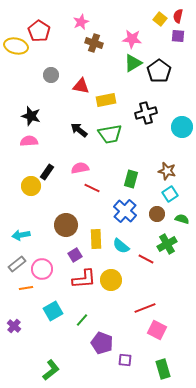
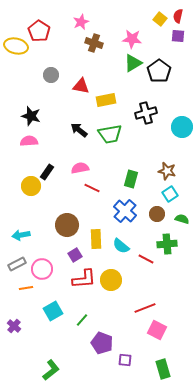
brown circle at (66, 225): moved 1 px right
green cross at (167, 244): rotated 24 degrees clockwise
gray rectangle at (17, 264): rotated 12 degrees clockwise
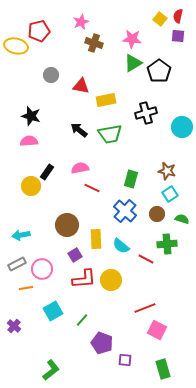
red pentagon at (39, 31): rotated 25 degrees clockwise
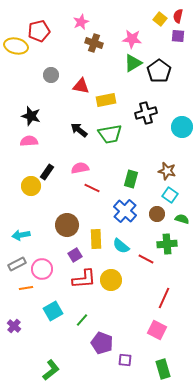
cyan square at (170, 194): moved 1 px down; rotated 21 degrees counterclockwise
red line at (145, 308): moved 19 px right, 10 px up; rotated 45 degrees counterclockwise
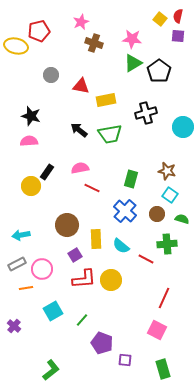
cyan circle at (182, 127): moved 1 px right
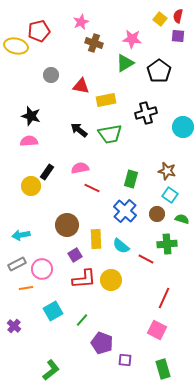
green triangle at (133, 63): moved 8 px left
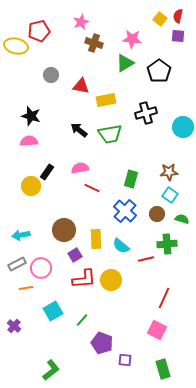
brown star at (167, 171): moved 2 px right, 1 px down; rotated 18 degrees counterclockwise
brown circle at (67, 225): moved 3 px left, 5 px down
red line at (146, 259): rotated 42 degrees counterclockwise
pink circle at (42, 269): moved 1 px left, 1 px up
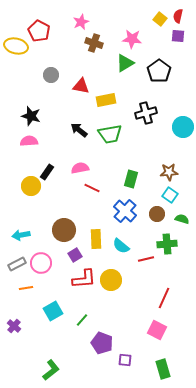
red pentagon at (39, 31): rotated 30 degrees counterclockwise
pink circle at (41, 268): moved 5 px up
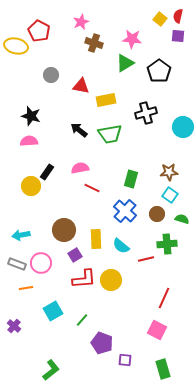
gray rectangle at (17, 264): rotated 48 degrees clockwise
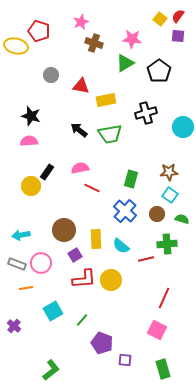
red semicircle at (178, 16): rotated 24 degrees clockwise
red pentagon at (39, 31): rotated 10 degrees counterclockwise
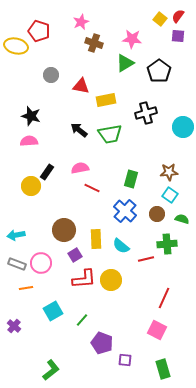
cyan arrow at (21, 235): moved 5 px left
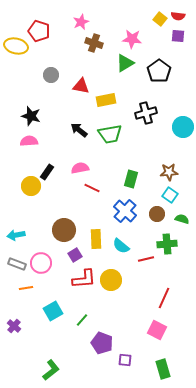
red semicircle at (178, 16): rotated 120 degrees counterclockwise
